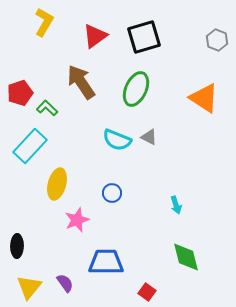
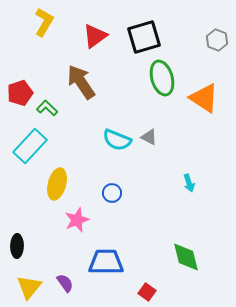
green ellipse: moved 26 px right, 11 px up; rotated 40 degrees counterclockwise
cyan arrow: moved 13 px right, 22 px up
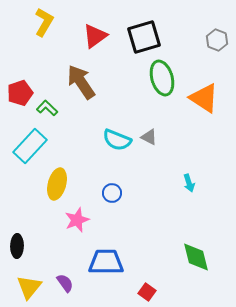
green diamond: moved 10 px right
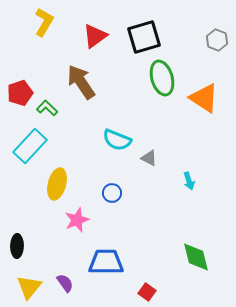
gray triangle: moved 21 px down
cyan arrow: moved 2 px up
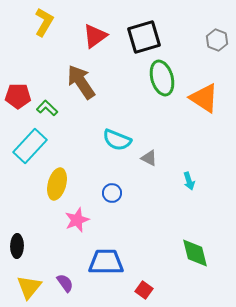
red pentagon: moved 2 px left, 3 px down; rotated 20 degrees clockwise
green diamond: moved 1 px left, 4 px up
red square: moved 3 px left, 2 px up
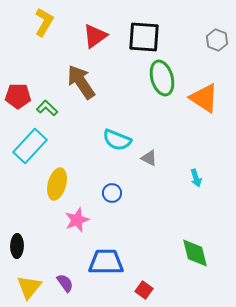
black square: rotated 20 degrees clockwise
cyan arrow: moved 7 px right, 3 px up
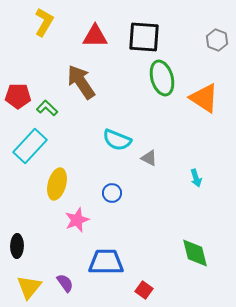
red triangle: rotated 36 degrees clockwise
